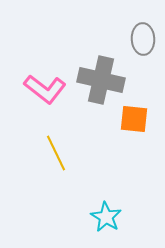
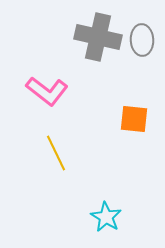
gray ellipse: moved 1 px left, 1 px down
gray cross: moved 3 px left, 43 px up
pink L-shape: moved 2 px right, 2 px down
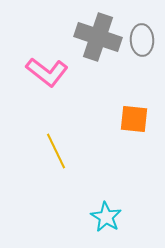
gray cross: rotated 6 degrees clockwise
pink L-shape: moved 19 px up
yellow line: moved 2 px up
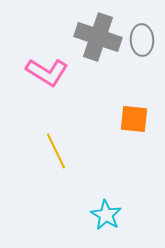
pink L-shape: rotated 6 degrees counterclockwise
cyan star: moved 2 px up
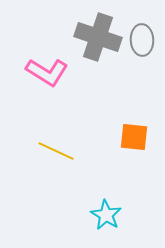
orange square: moved 18 px down
yellow line: rotated 39 degrees counterclockwise
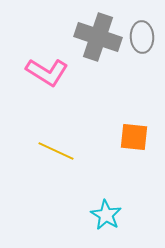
gray ellipse: moved 3 px up
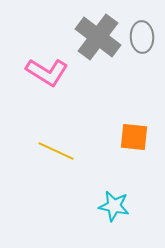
gray cross: rotated 18 degrees clockwise
cyan star: moved 8 px right, 9 px up; rotated 20 degrees counterclockwise
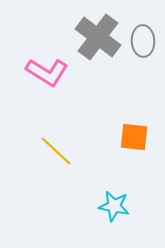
gray ellipse: moved 1 px right, 4 px down
yellow line: rotated 18 degrees clockwise
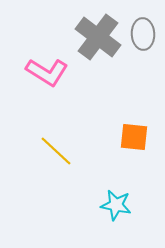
gray ellipse: moved 7 px up
cyan star: moved 2 px right, 1 px up
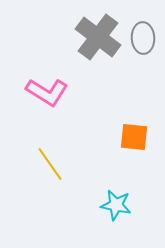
gray ellipse: moved 4 px down
pink L-shape: moved 20 px down
yellow line: moved 6 px left, 13 px down; rotated 12 degrees clockwise
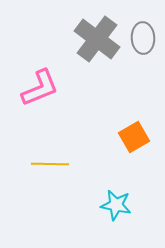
gray cross: moved 1 px left, 2 px down
pink L-shape: moved 7 px left, 4 px up; rotated 54 degrees counterclockwise
orange square: rotated 36 degrees counterclockwise
yellow line: rotated 54 degrees counterclockwise
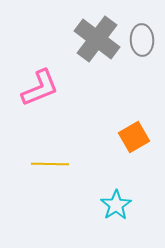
gray ellipse: moved 1 px left, 2 px down
cyan star: rotated 28 degrees clockwise
